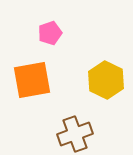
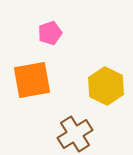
yellow hexagon: moved 6 px down
brown cross: rotated 12 degrees counterclockwise
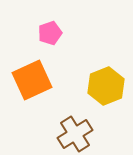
orange square: rotated 15 degrees counterclockwise
yellow hexagon: rotated 12 degrees clockwise
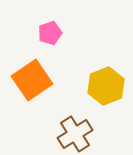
orange square: rotated 9 degrees counterclockwise
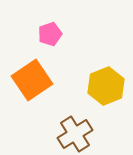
pink pentagon: moved 1 px down
